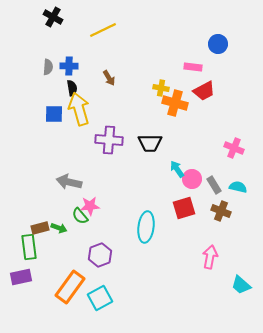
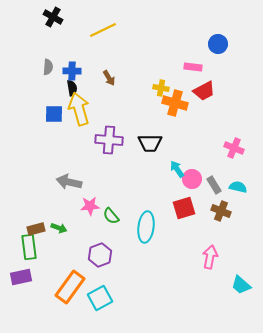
blue cross: moved 3 px right, 5 px down
green semicircle: moved 31 px right
brown rectangle: moved 4 px left, 1 px down
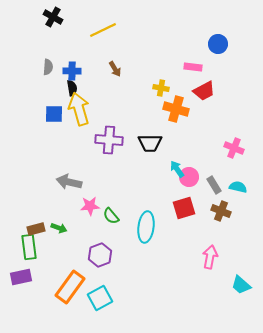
brown arrow: moved 6 px right, 9 px up
orange cross: moved 1 px right, 6 px down
pink circle: moved 3 px left, 2 px up
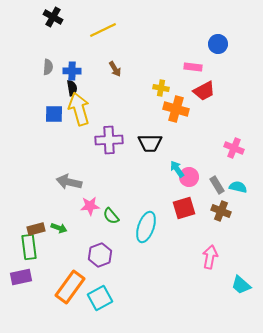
purple cross: rotated 8 degrees counterclockwise
gray rectangle: moved 3 px right
cyan ellipse: rotated 12 degrees clockwise
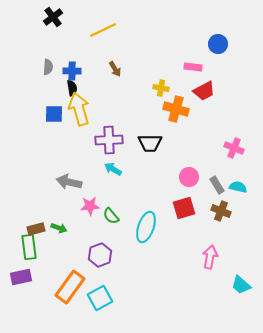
black cross: rotated 24 degrees clockwise
cyan arrow: moved 64 px left; rotated 24 degrees counterclockwise
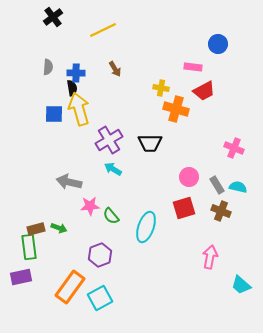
blue cross: moved 4 px right, 2 px down
purple cross: rotated 28 degrees counterclockwise
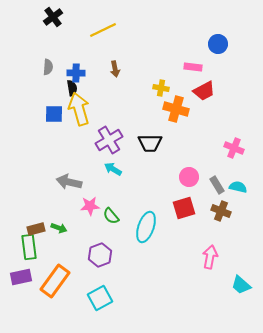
brown arrow: rotated 21 degrees clockwise
orange rectangle: moved 15 px left, 6 px up
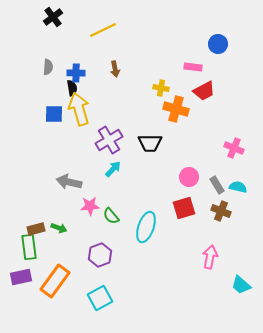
cyan arrow: rotated 102 degrees clockwise
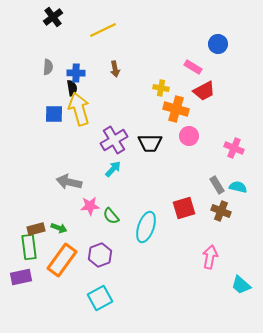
pink rectangle: rotated 24 degrees clockwise
purple cross: moved 5 px right
pink circle: moved 41 px up
orange rectangle: moved 7 px right, 21 px up
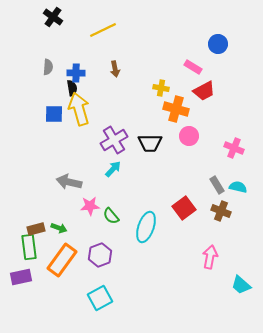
black cross: rotated 18 degrees counterclockwise
red square: rotated 20 degrees counterclockwise
